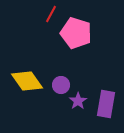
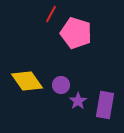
purple rectangle: moved 1 px left, 1 px down
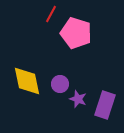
yellow diamond: rotated 24 degrees clockwise
purple circle: moved 1 px left, 1 px up
purple star: moved 2 px up; rotated 18 degrees counterclockwise
purple rectangle: rotated 8 degrees clockwise
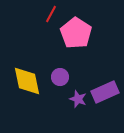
pink pentagon: rotated 16 degrees clockwise
purple circle: moved 7 px up
purple rectangle: moved 13 px up; rotated 48 degrees clockwise
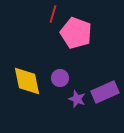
red line: moved 2 px right; rotated 12 degrees counterclockwise
pink pentagon: rotated 12 degrees counterclockwise
purple circle: moved 1 px down
purple star: moved 1 px left
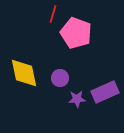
yellow diamond: moved 3 px left, 8 px up
purple star: rotated 24 degrees counterclockwise
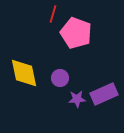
purple rectangle: moved 1 px left, 2 px down
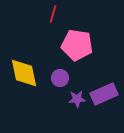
pink pentagon: moved 1 px right, 12 px down; rotated 12 degrees counterclockwise
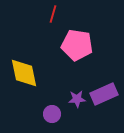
purple circle: moved 8 px left, 36 px down
